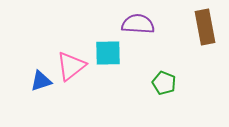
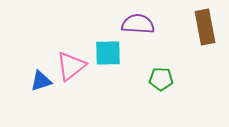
green pentagon: moved 3 px left, 4 px up; rotated 20 degrees counterclockwise
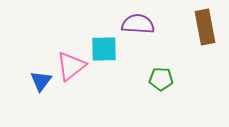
cyan square: moved 4 px left, 4 px up
blue triangle: rotated 35 degrees counterclockwise
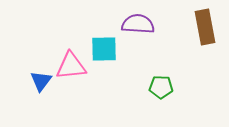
pink triangle: rotated 32 degrees clockwise
green pentagon: moved 8 px down
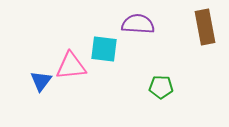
cyan square: rotated 8 degrees clockwise
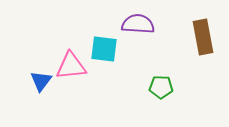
brown rectangle: moved 2 px left, 10 px down
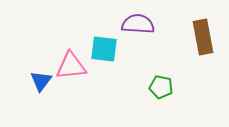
green pentagon: rotated 10 degrees clockwise
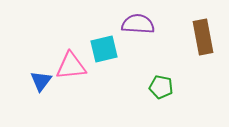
cyan square: rotated 20 degrees counterclockwise
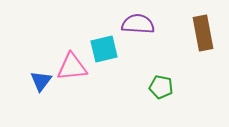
brown rectangle: moved 4 px up
pink triangle: moved 1 px right, 1 px down
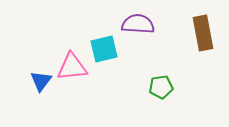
green pentagon: rotated 20 degrees counterclockwise
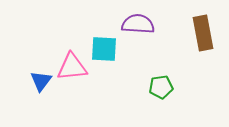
cyan square: rotated 16 degrees clockwise
